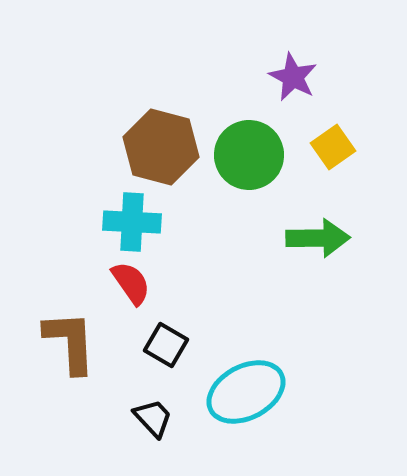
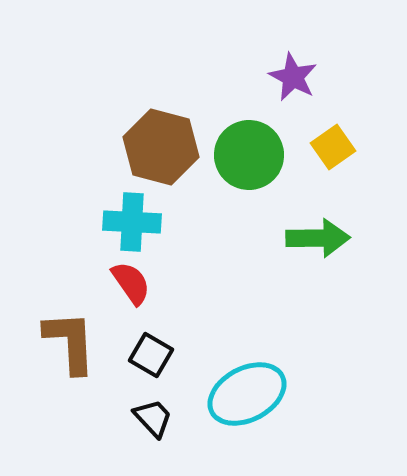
black square: moved 15 px left, 10 px down
cyan ellipse: moved 1 px right, 2 px down
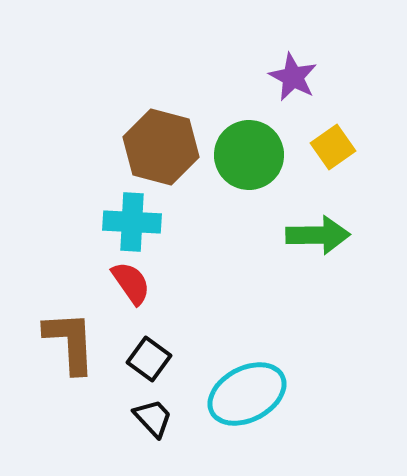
green arrow: moved 3 px up
black square: moved 2 px left, 4 px down; rotated 6 degrees clockwise
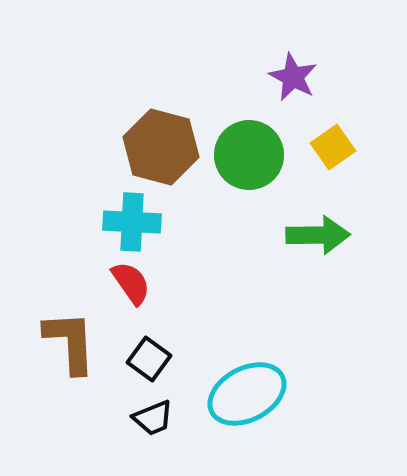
black trapezoid: rotated 111 degrees clockwise
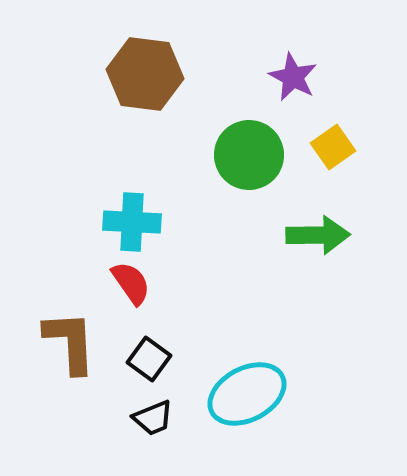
brown hexagon: moved 16 px left, 73 px up; rotated 8 degrees counterclockwise
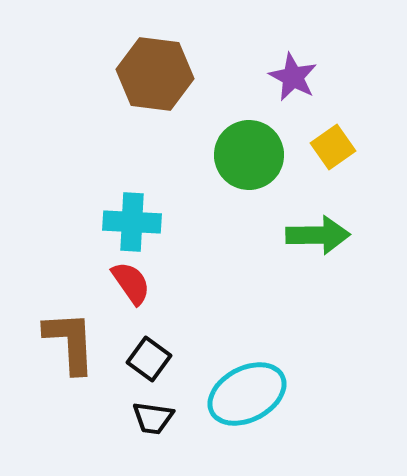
brown hexagon: moved 10 px right
black trapezoid: rotated 30 degrees clockwise
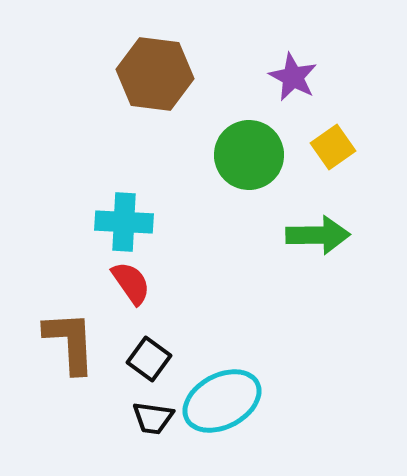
cyan cross: moved 8 px left
cyan ellipse: moved 25 px left, 7 px down
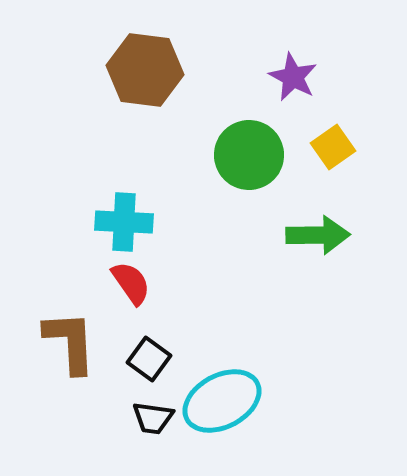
brown hexagon: moved 10 px left, 4 px up
